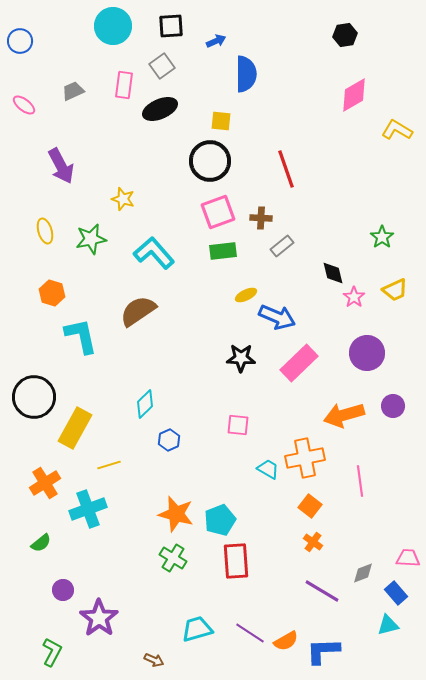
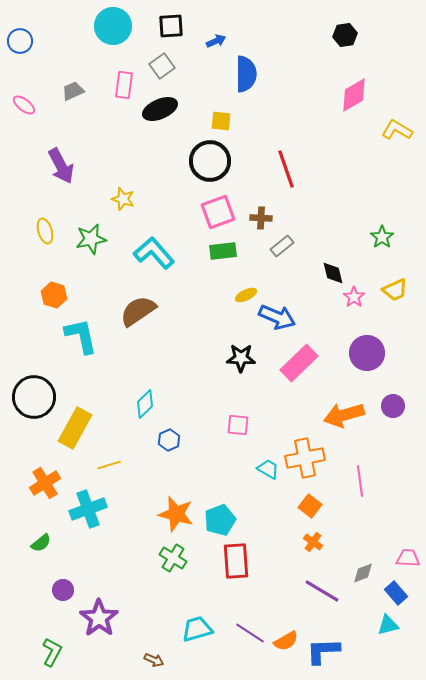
orange hexagon at (52, 293): moved 2 px right, 2 px down
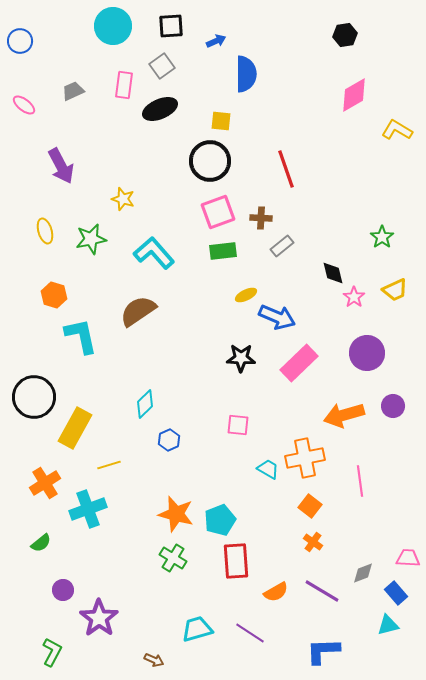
orange semicircle at (286, 641): moved 10 px left, 49 px up
